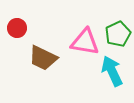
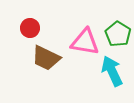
red circle: moved 13 px right
green pentagon: rotated 15 degrees counterclockwise
brown trapezoid: moved 3 px right
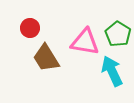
brown trapezoid: rotated 32 degrees clockwise
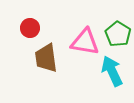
brown trapezoid: rotated 24 degrees clockwise
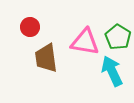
red circle: moved 1 px up
green pentagon: moved 3 px down
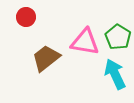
red circle: moved 4 px left, 10 px up
brown trapezoid: rotated 60 degrees clockwise
cyan arrow: moved 3 px right, 3 px down
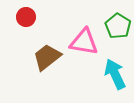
green pentagon: moved 11 px up
pink triangle: moved 1 px left
brown trapezoid: moved 1 px right, 1 px up
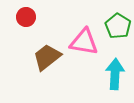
cyan arrow: rotated 28 degrees clockwise
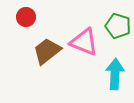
green pentagon: rotated 15 degrees counterclockwise
pink triangle: rotated 12 degrees clockwise
brown trapezoid: moved 6 px up
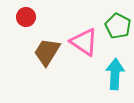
green pentagon: rotated 10 degrees clockwise
pink triangle: rotated 12 degrees clockwise
brown trapezoid: moved 1 px down; rotated 20 degrees counterclockwise
